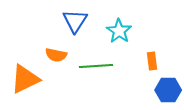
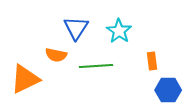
blue triangle: moved 1 px right, 7 px down
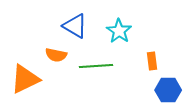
blue triangle: moved 1 px left, 2 px up; rotated 32 degrees counterclockwise
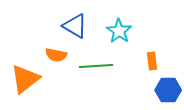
orange triangle: rotated 12 degrees counterclockwise
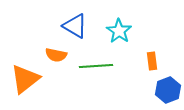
blue hexagon: rotated 20 degrees counterclockwise
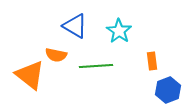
orange triangle: moved 5 px right, 4 px up; rotated 44 degrees counterclockwise
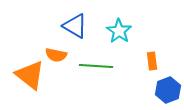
green line: rotated 8 degrees clockwise
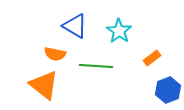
orange semicircle: moved 1 px left, 1 px up
orange rectangle: moved 3 px up; rotated 60 degrees clockwise
orange triangle: moved 14 px right, 10 px down
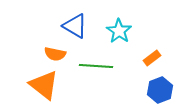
blue hexagon: moved 8 px left
